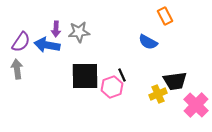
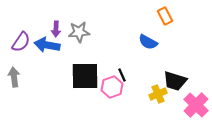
gray arrow: moved 3 px left, 8 px down
black trapezoid: rotated 25 degrees clockwise
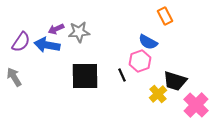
purple arrow: rotated 63 degrees clockwise
gray arrow: rotated 24 degrees counterclockwise
pink hexagon: moved 28 px right, 26 px up
yellow cross: rotated 18 degrees counterclockwise
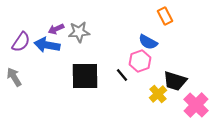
black line: rotated 16 degrees counterclockwise
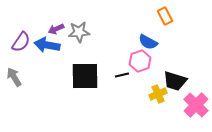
black line: rotated 64 degrees counterclockwise
yellow cross: rotated 18 degrees clockwise
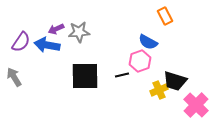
yellow cross: moved 1 px right, 4 px up
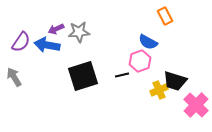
black square: moved 2 px left; rotated 16 degrees counterclockwise
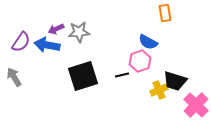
orange rectangle: moved 3 px up; rotated 18 degrees clockwise
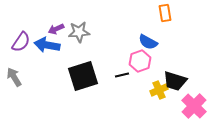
pink cross: moved 2 px left, 1 px down
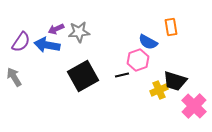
orange rectangle: moved 6 px right, 14 px down
pink hexagon: moved 2 px left, 1 px up
black square: rotated 12 degrees counterclockwise
